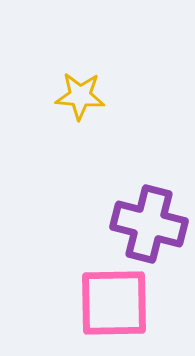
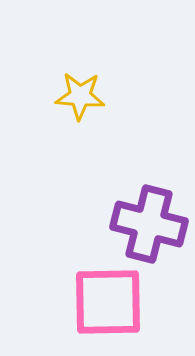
pink square: moved 6 px left, 1 px up
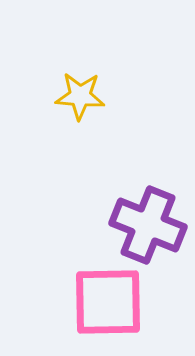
purple cross: moved 1 px left, 1 px down; rotated 8 degrees clockwise
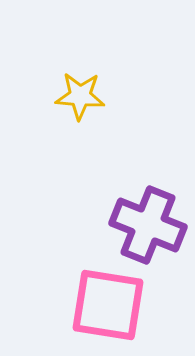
pink square: moved 3 px down; rotated 10 degrees clockwise
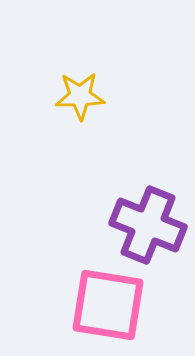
yellow star: rotated 6 degrees counterclockwise
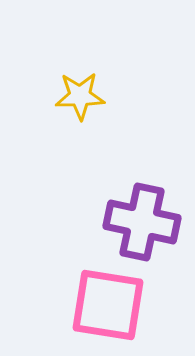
purple cross: moved 6 px left, 3 px up; rotated 10 degrees counterclockwise
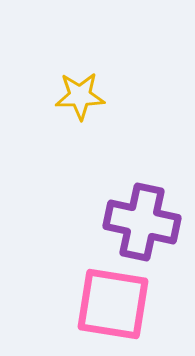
pink square: moved 5 px right, 1 px up
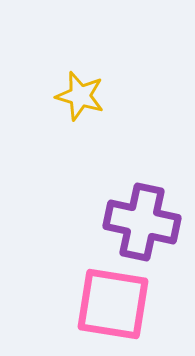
yellow star: rotated 18 degrees clockwise
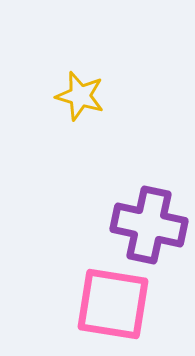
purple cross: moved 7 px right, 3 px down
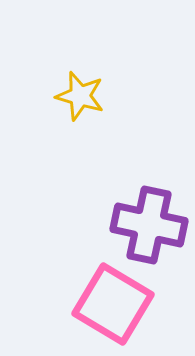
pink square: rotated 22 degrees clockwise
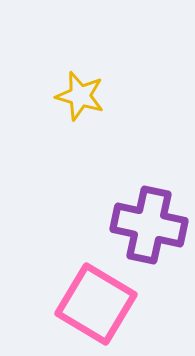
pink square: moved 17 px left
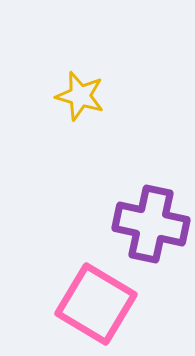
purple cross: moved 2 px right, 1 px up
